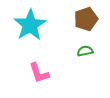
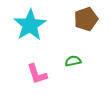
green semicircle: moved 12 px left, 10 px down
pink L-shape: moved 2 px left, 1 px down
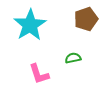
green semicircle: moved 3 px up
pink L-shape: moved 2 px right
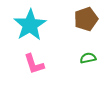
green semicircle: moved 15 px right
pink L-shape: moved 5 px left, 10 px up
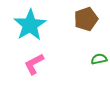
green semicircle: moved 11 px right, 1 px down
pink L-shape: rotated 80 degrees clockwise
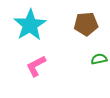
brown pentagon: moved 5 px down; rotated 15 degrees clockwise
pink L-shape: moved 2 px right, 2 px down
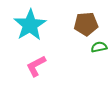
green semicircle: moved 12 px up
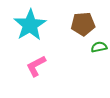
brown pentagon: moved 3 px left
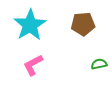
green semicircle: moved 17 px down
pink L-shape: moved 3 px left, 1 px up
